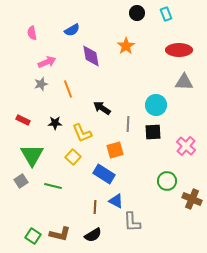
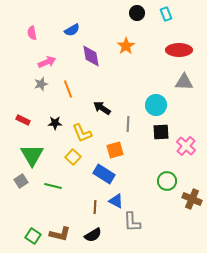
black square: moved 8 px right
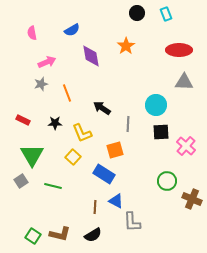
orange line: moved 1 px left, 4 px down
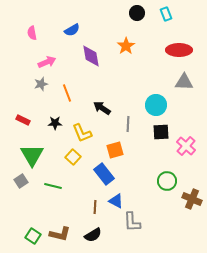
blue rectangle: rotated 20 degrees clockwise
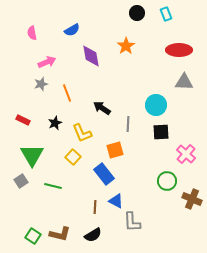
black star: rotated 24 degrees counterclockwise
pink cross: moved 8 px down
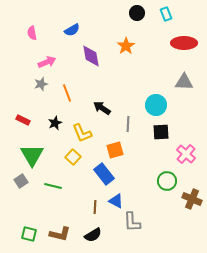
red ellipse: moved 5 px right, 7 px up
green square: moved 4 px left, 2 px up; rotated 21 degrees counterclockwise
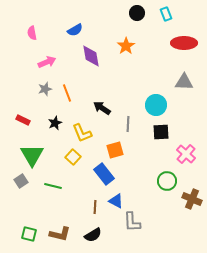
blue semicircle: moved 3 px right
gray star: moved 4 px right, 5 px down
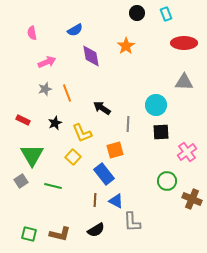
pink cross: moved 1 px right, 2 px up; rotated 12 degrees clockwise
brown line: moved 7 px up
black semicircle: moved 3 px right, 5 px up
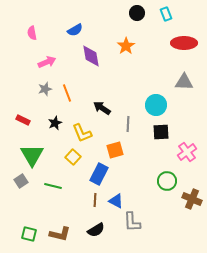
blue rectangle: moved 5 px left; rotated 65 degrees clockwise
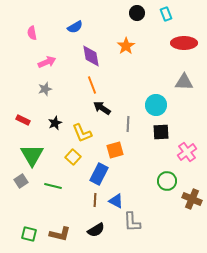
blue semicircle: moved 3 px up
orange line: moved 25 px right, 8 px up
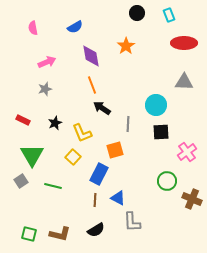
cyan rectangle: moved 3 px right, 1 px down
pink semicircle: moved 1 px right, 5 px up
blue triangle: moved 2 px right, 3 px up
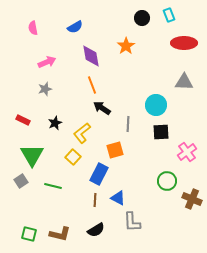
black circle: moved 5 px right, 5 px down
yellow L-shape: rotated 75 degrees clockwise
